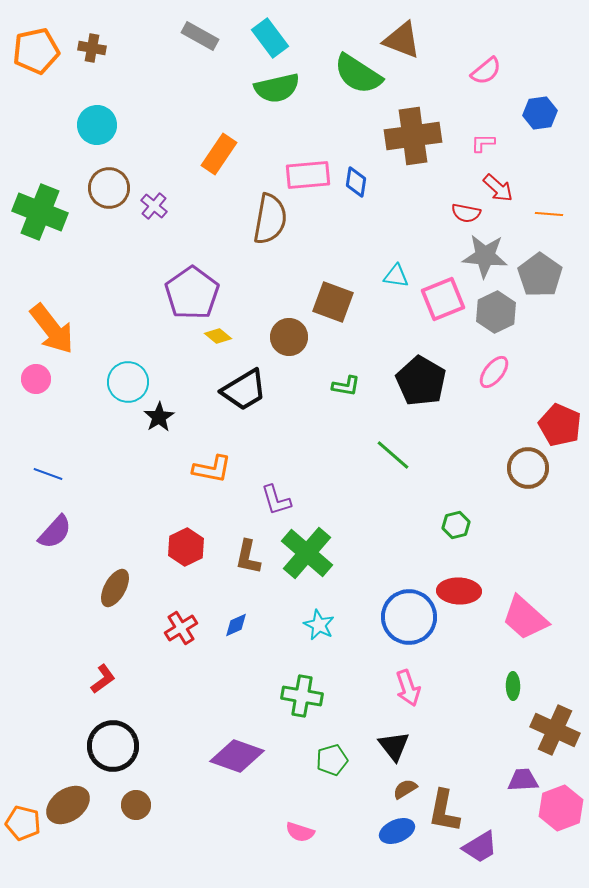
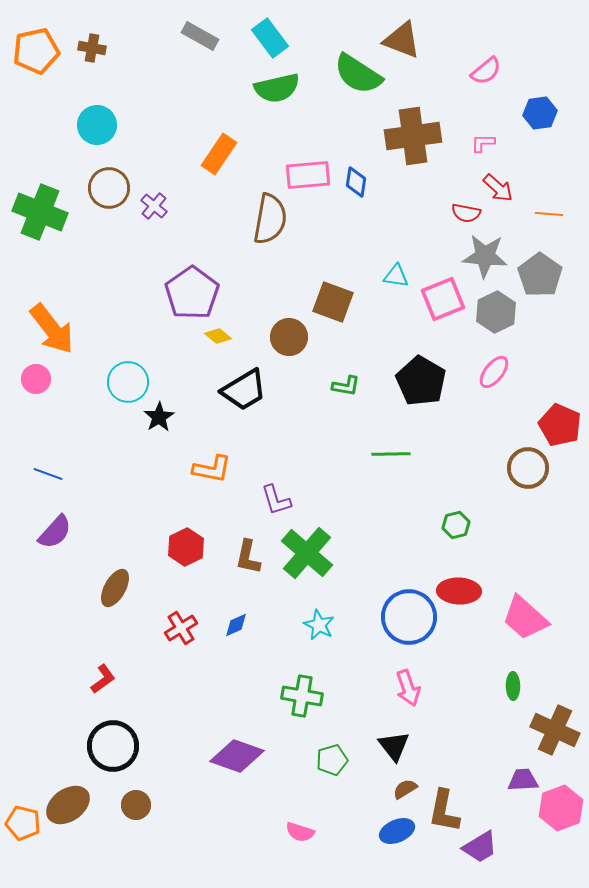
green line at (393, 455): moved 2 px left, 1 px up; rotated 42 degrees counterclockwise
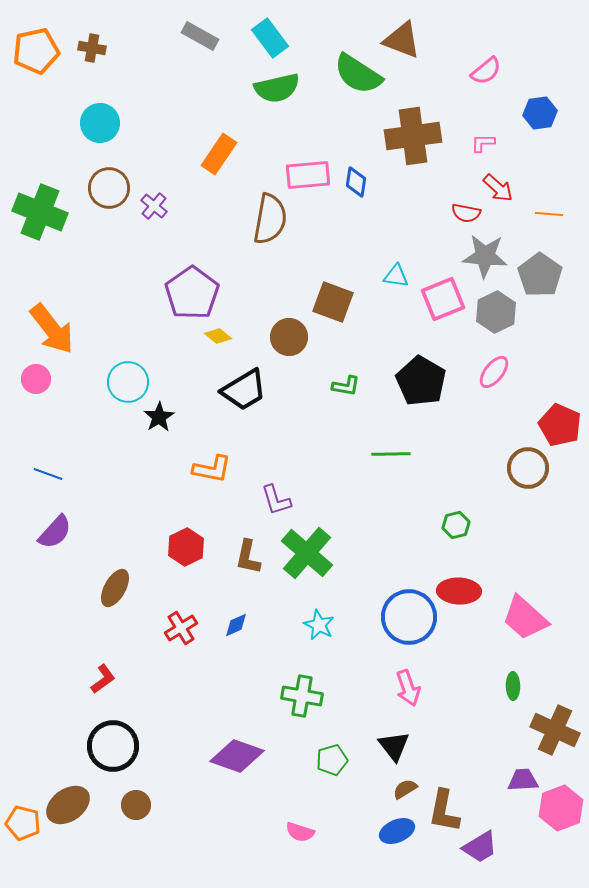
cyan circle at (97, 125): moved 3 px right, 2 px up
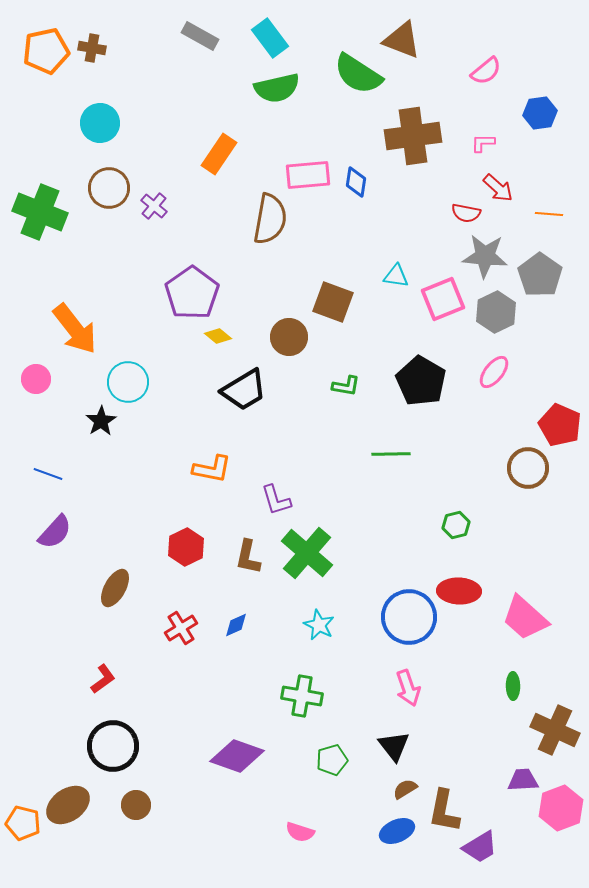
orange pentagon at (36, 51): moved 10 px right
orange arrow at (52, 329): moved 23 px right
black star at (159, 417): moved 58 px left, 4 px down
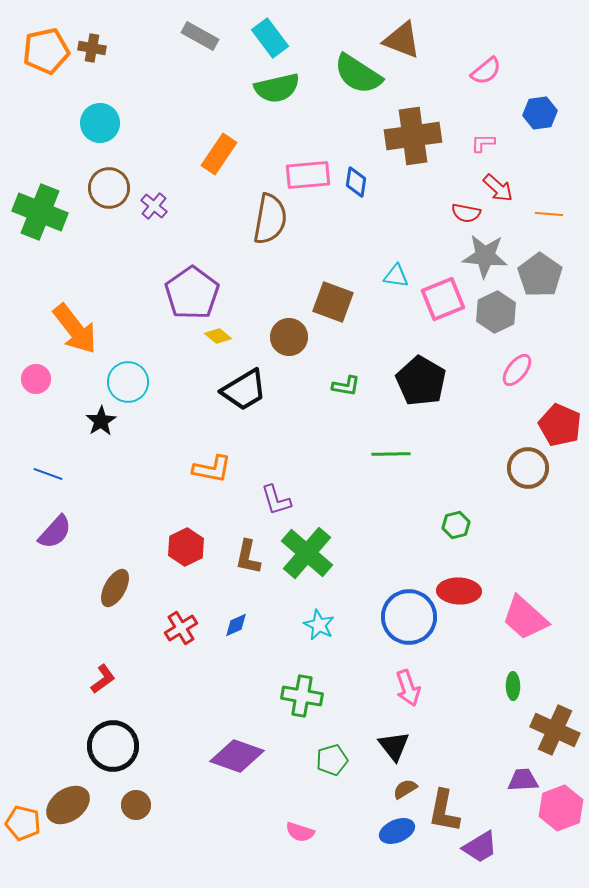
pink ellipse at (494, 372): moved 23 px right, 2 px up
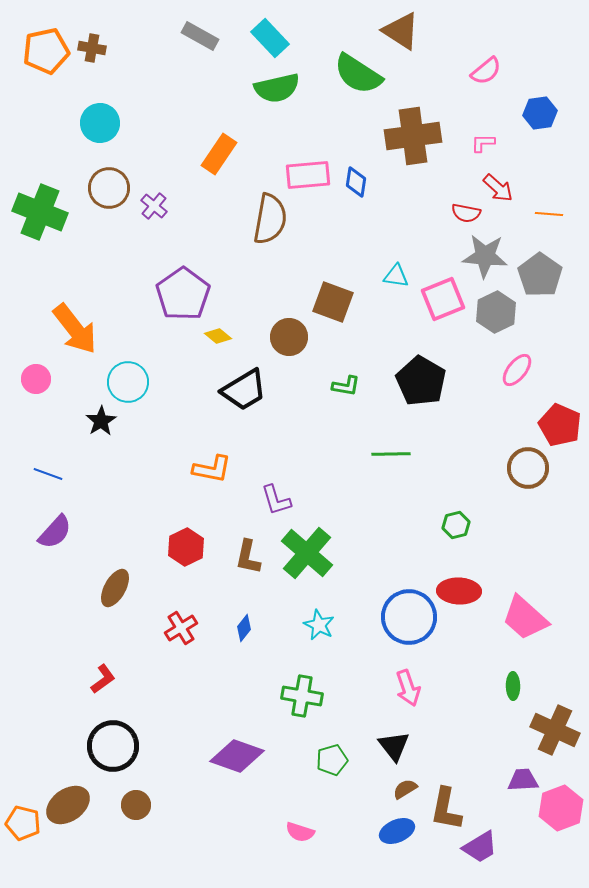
cyan rectangle at (270, 38): rotated 6 degrees counterclockwise
brown triangle at (402, 40): moved 1 px left, 9 px up; rotated 12 degrees clockwise
purple pentagon at (192, 293): moved 9 px left, 1 px down
blue diamond at (236, 625): moved 8 px right, 3 px down; rotated 28 degrees counterclockwise
brown L-shape at (444, 811): moved 2 px right, 2 px up
